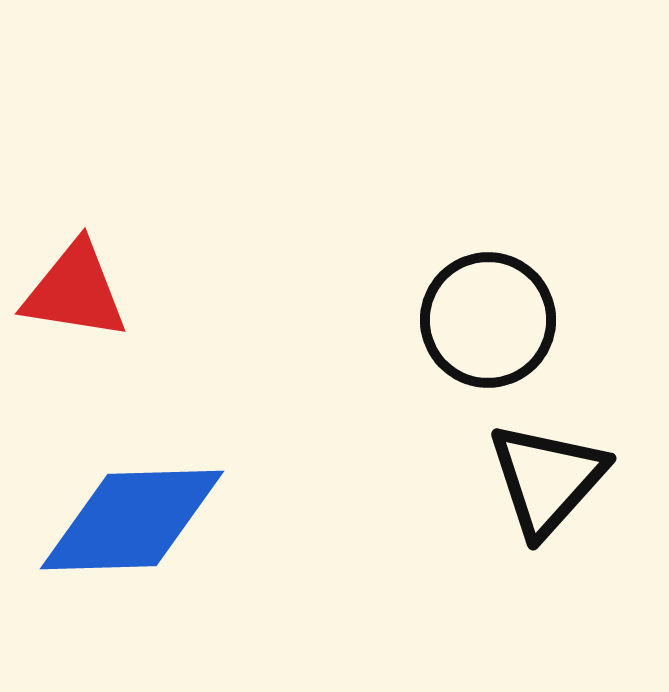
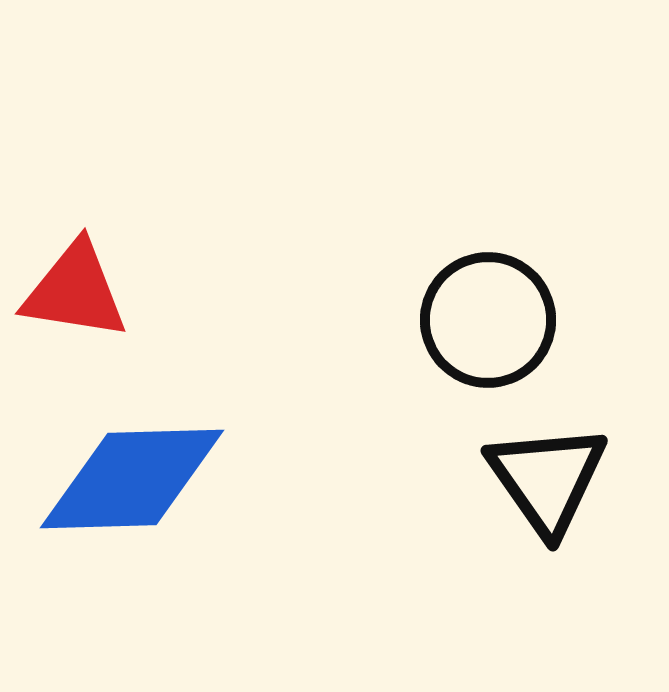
black triangle: rotated 17 degrees counterclockwise
blue diamond: moved 41 px up
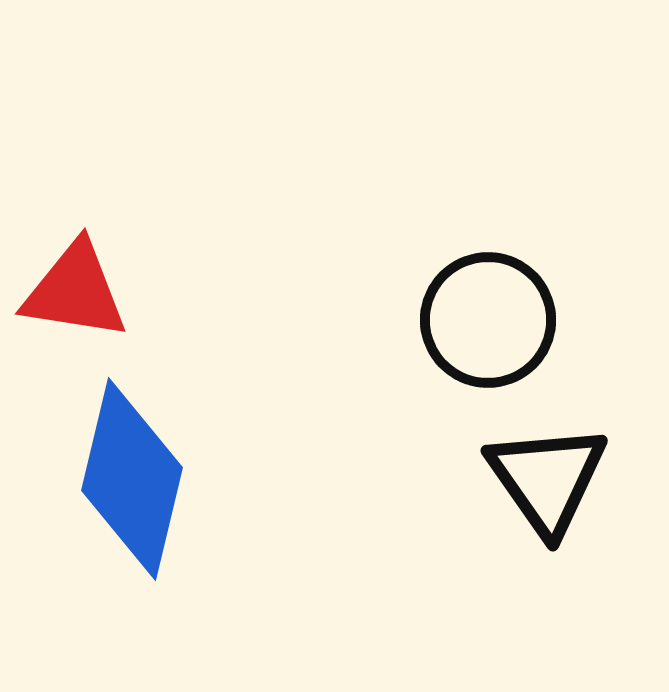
blue diamond: rotated 75 degrees counterclockwise
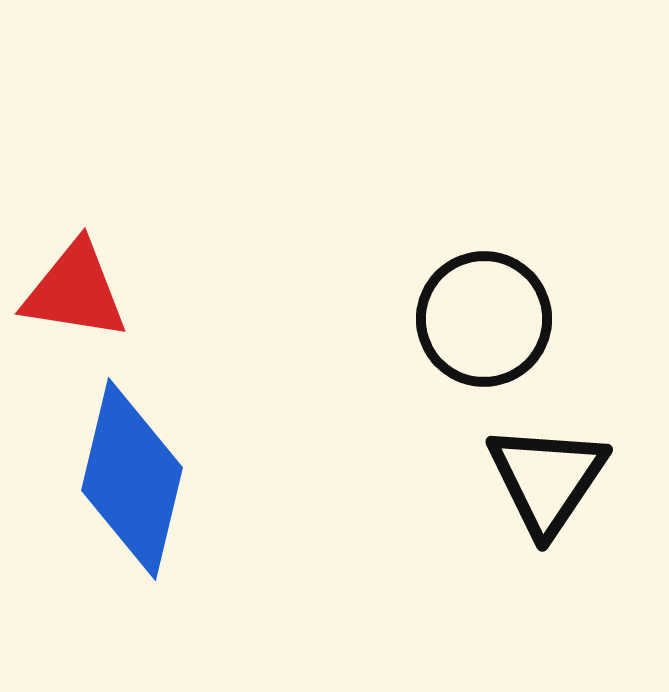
black circle: moved 4 px left, 1 px up
black triangle: rotated 9 degrees clockwise
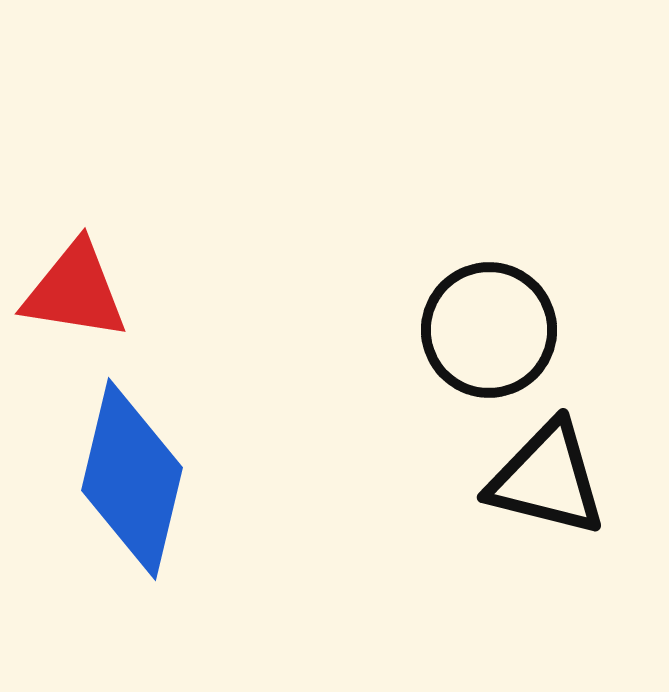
black circle: moved 5 px right, 11 px down
black triangle: rotated 50 degrees counterclockwise
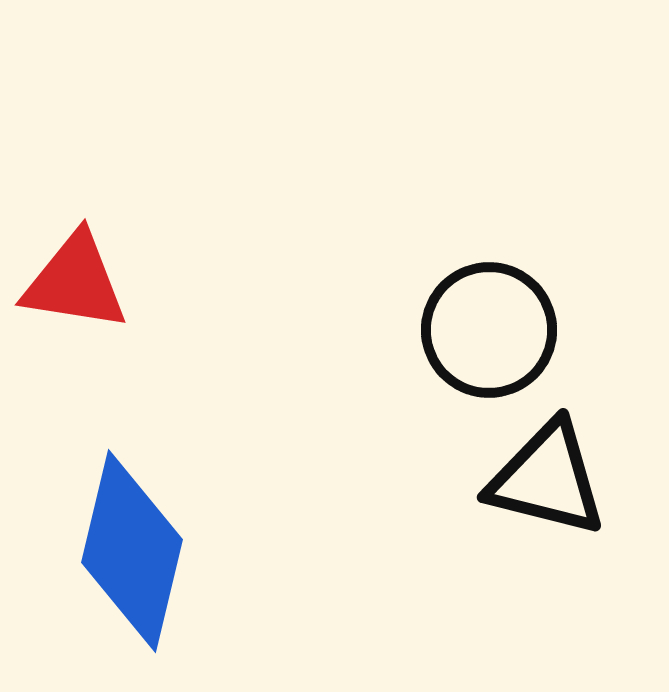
red triangle: moved 9 px up
blue diamond: moved 72 px down
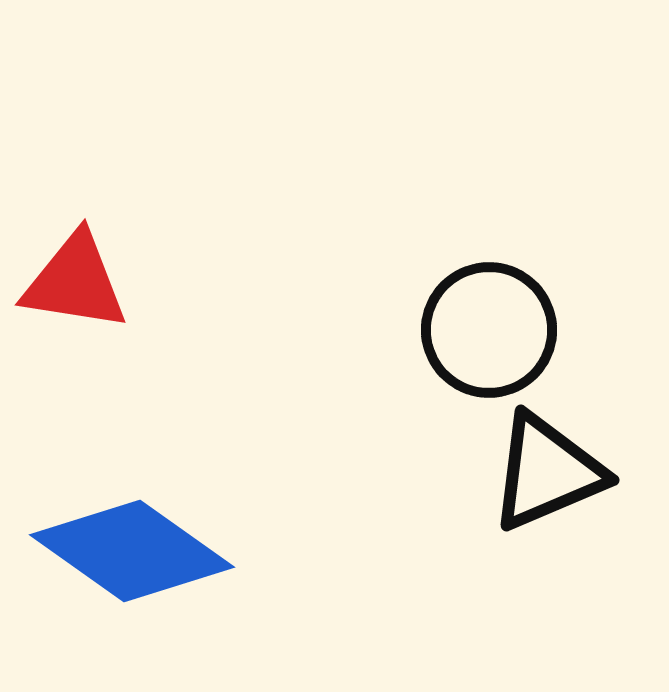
black triangle: moved 7 px up; rotated 37 degrees counterclockwise
blue diamond: rotated 68 degrees counterclockwise
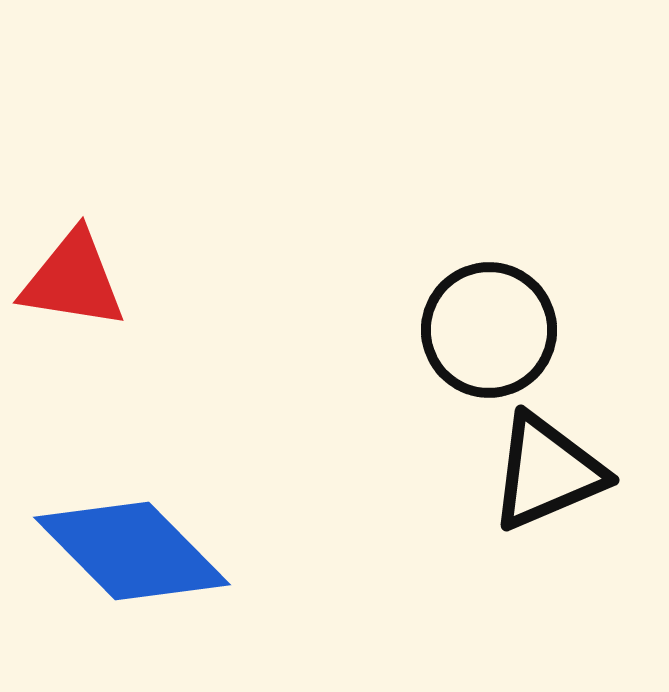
red triangle: moved 2 px left, 2 px up
blue diamond: rotated 10 degrees clockwise
